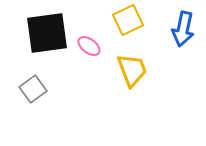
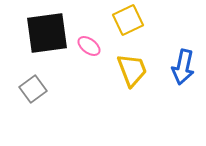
blue arrow: moved 38 px down
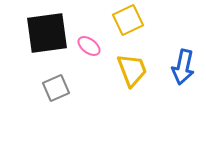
gray square: moved 23 px right, 1 px up; rotated 12 degrees clockwise
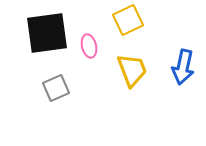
pink ellipse: rotated 40 degrees clockwise
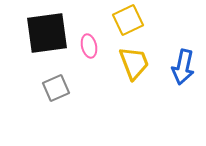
yellow trapezoid: moved 2 px right, 7 px up
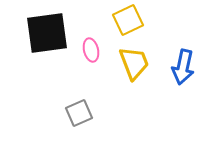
pink ellipse: moved 2 px right, 4 px down
gray square: moved 23 px right, 25 px down
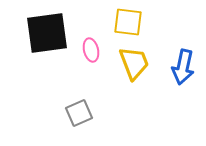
yellow square: moved 2 px down; rotated 32 degrees clockwise
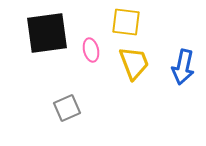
yellow square: moved 2 px left
gray square: moved 12 px left, 5 px up
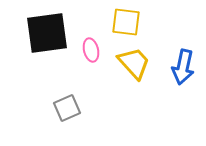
yellow trapezoid: rotated 21 degrees counterclockwise
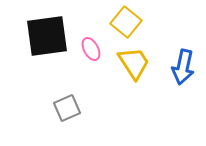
yellow square: rotated 32 degrees clockwise
black square: moved 3 px down
pink ellipse: moved 1 px up; rotated 15 degrees counterclockwise
yellow trapezoid: rotated 9 degrees clockwise
